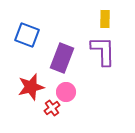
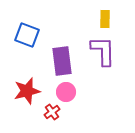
purple rectangle: moved 3 px down; rotated 28 degrees counterclockwise
red star: moved 4 px left, 4 px down
red cross: moved 4 px down
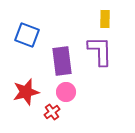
purple L-shape: moved 3 px left
red star: moved 1 px left, 1 px down
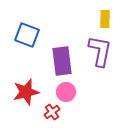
purple L-shape: rotated 12 degrees clockwise
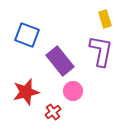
yellow rectangle: rotated 18 degrees counterclockwise
purple L-shape: moved 1 px right
purple rectangle: moved 2 px left; rotated 32 degrees counterclockwise
pink circle: moved 7 px right, 1 px up
red cross: moved 1 px right
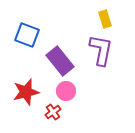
purple L-shape: moved 1 px up
pink circle: moved 7 px left
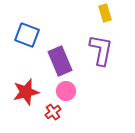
yellow rectangle: moved 6 px up
purple rectangle: rotated 16 degrees clockwise
